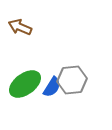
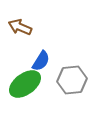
blue semicircle: moved 11 px left, 26 px up
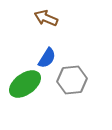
brown arrow: moved 26 px right, 9 px up
blue semicircle: moved 6 px right, 3 px up
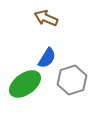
gray hexagon: rotated 12 degrees counterclockwise
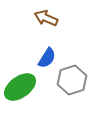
green ellipse: moved 5 px left, 3 px down
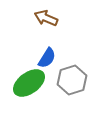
green ellipse: moved 9 px right, 4 px up
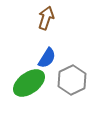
brown arrow: rotated 85 degrees clockwise
gray hexagon: rotated 8 degrees counterclockwise
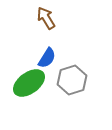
brown arrow: rotated 50 degrees counterclockwise
gray hexagon: rotated 8 degrees clockwise
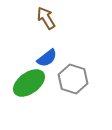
blue semicircle: rotated 20 degrees clockwise
gray hexagon: moved 1 px right, 1 px up; rotated 24 degrees counterclockwise
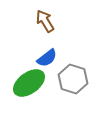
brown arrow: moved 1 px left, 3 px down
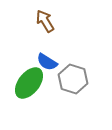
blue semicircle: moved 4 px down; rotated 70 degrees clockwise
green ellipse: rotated 16 degrees counterclockwise
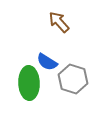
brown arrow: moved 14 px right, 1 px down; rotated 10 degrees counterclockwise
green ellipse: rotated 40 degrees counterclockwise
